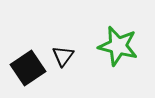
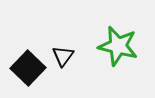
black square: rotated 12 degrees counterclockwise
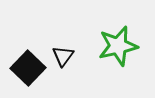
green star: rotated 27 degrees counterclockwise
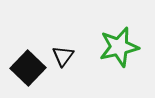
green star: moved 1 px right, 1 px down
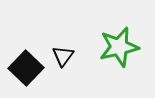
black square: moved 2 px left
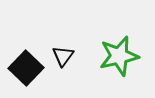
green star: moved 9 px down
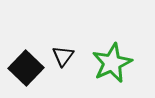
green star: moved 7 px left, 7 px down; rotated 12 degrees counterclockwise
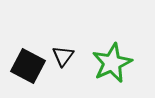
black square: moved 2 px right, 2 px up; rotated 16 degrees counterclockwise
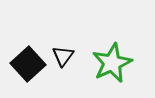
black square: moved 2 px up; rotated 20 degrees clockwise
